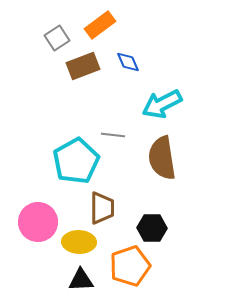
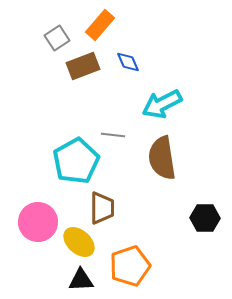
orange rectangle: rotated 12 degrees counterclockwise
black hexagon: moved 53 px right, 10 px up
yellow ellipse: rotated 40 degrees clockwise
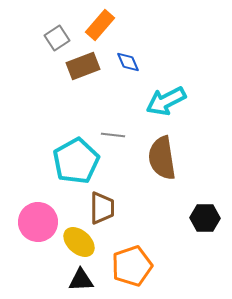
cyan arrow: moved 4 px right, 3 px up
orange pentagon: moved 2 px right
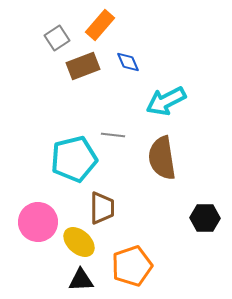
cyan pentagon: moved 2 px left, 2 px up; rotated 15 degrees clockwise
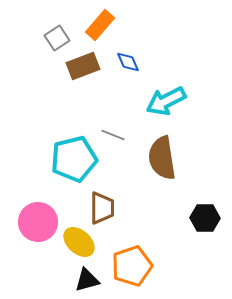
gray line: rotated 15 degrees clockwise
black triangle: moved 6 px right; rotated 12 degrees counterclockwise
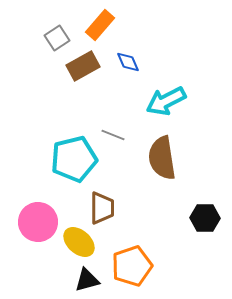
brown rectangle: rotated 8 degrees counterclockwise
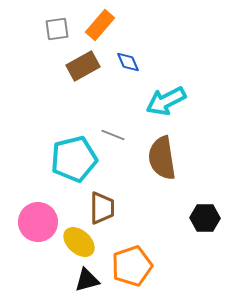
gray square: moved 9 px up; rotated 25 degrees clockwise
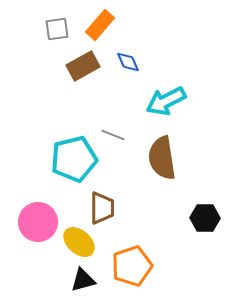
black triangle: moved 4 px left
